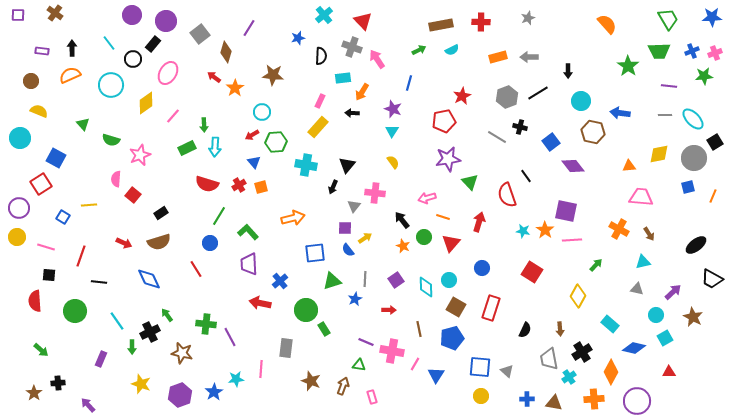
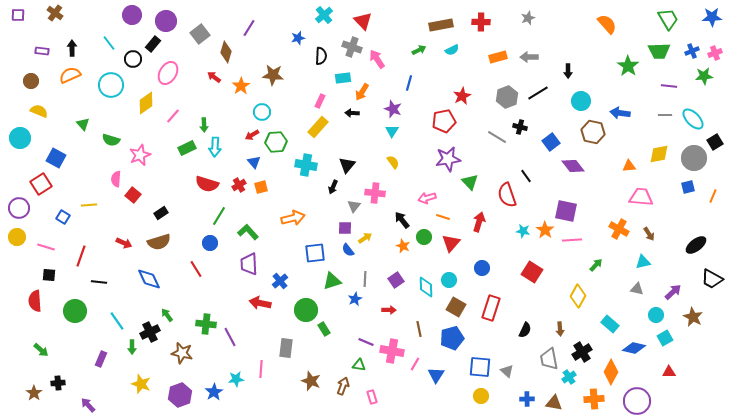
orange star at (235, 88): moved 6 px right, 2 px up
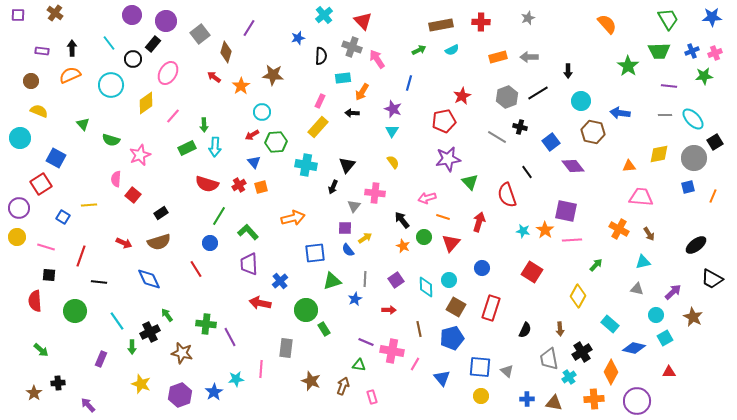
black line at (526, 176): moved 1 px right, 4 px up
blue triangle at (436, 375): moved 6 px right, 3 px down; rotated 12 degrees counterclockwise
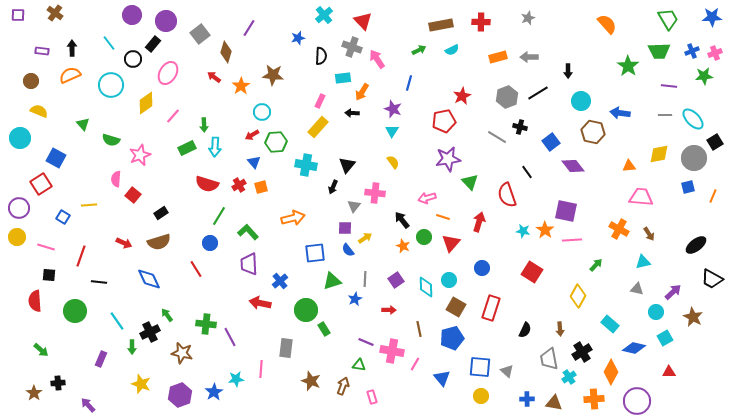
cyan circle at (656, 315): moved 3 px up
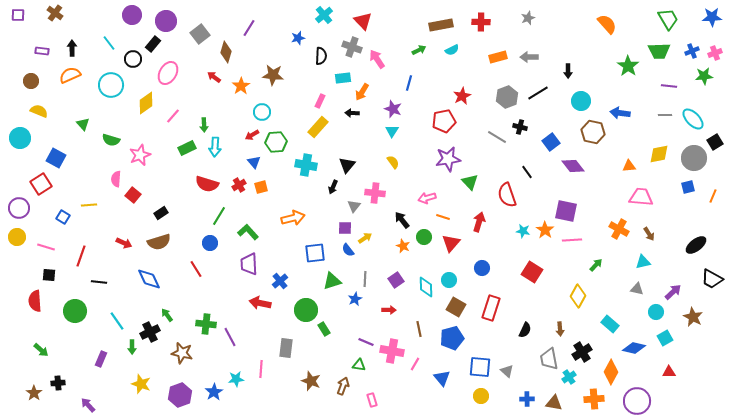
pink rectangle at (372, 397): moved 3 px down
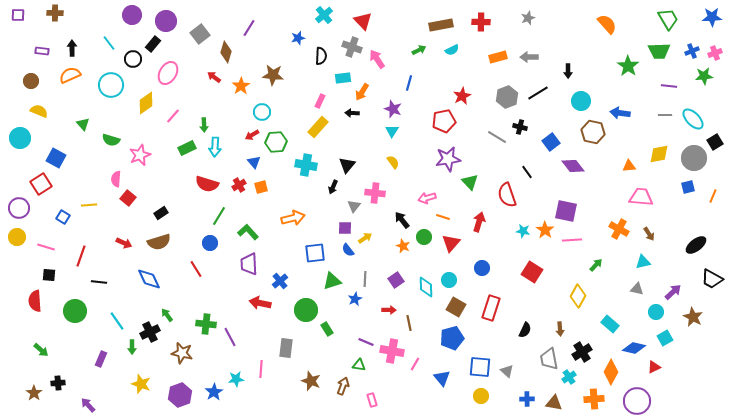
brown cross at (55, 13): rotated 35 degrees counterclockwise
red square at (133, 195): moved 5 px left, 3 px down
green rectangle at (324, 329): moved 3 px right
brown line at (419, 329): moved 10 px left, 6 px up
red triangle at (669, 372): moved 15 px left, 5 px up; rotated 24 degrees counterclockwise
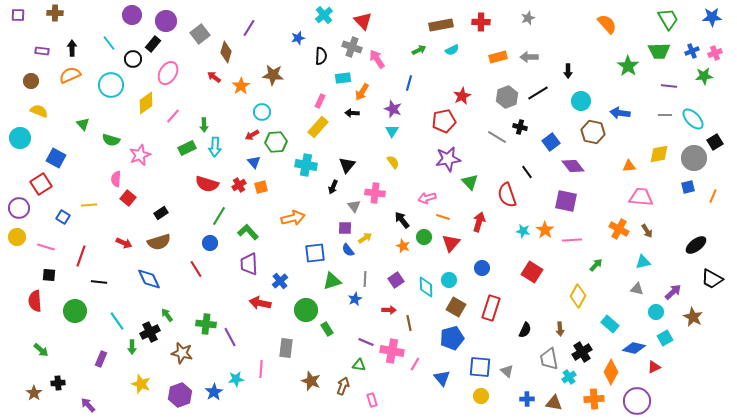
gray triangle at (354, 206): rotated 16 degrees counterclockwise
purple square at (566, 211): moved 10 px up
brown arrow at (649, 234): moved 2 px left, 3 px up
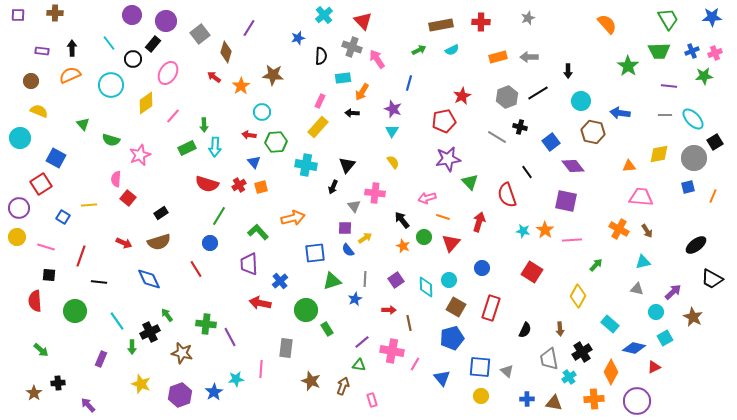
red arrow at (252, 135): moved 3 px left; rotated 40 degrees clockwise
green L-shape at (248, 232): moved 10 px right
purple line at (366, 342): moved 4 px left; rotated 63 degrees counterclockwise
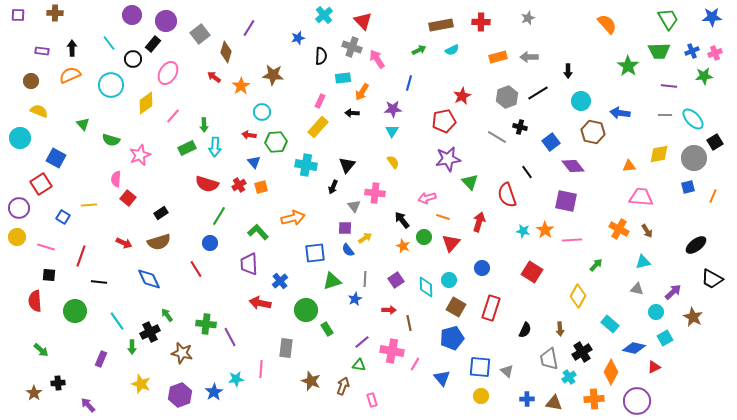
purple star at (393, 109): rotated 24 degrees counterclockwise
